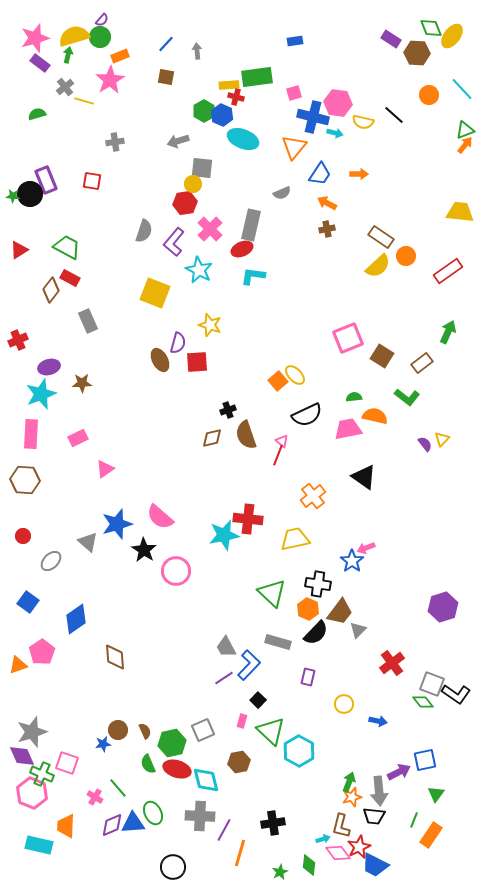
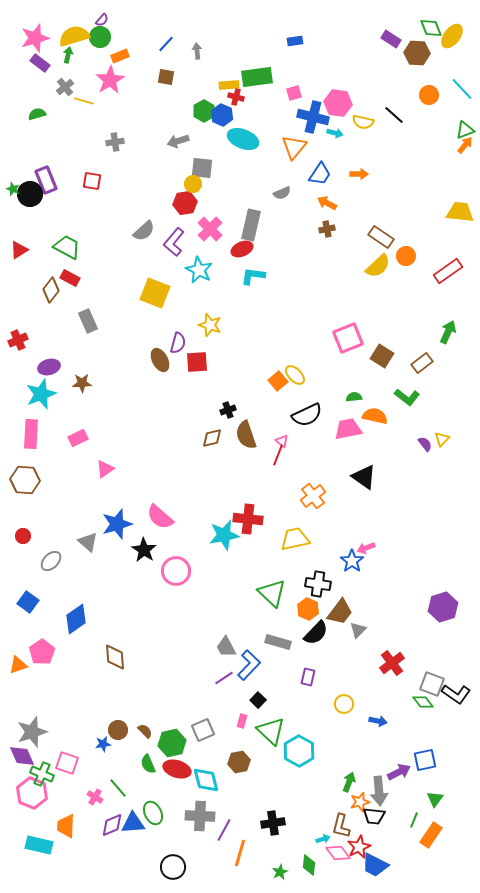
green star at (13, 196): moved 7 px up; rotated 16 degrees clockwise
gray semicircle at (144, 231): rotated 30 degrees clockwise
brown semicircle at (145, 731): rotated 21 degrees counterclockwise
green triangle at (436, 794): moved 1 px left, 5 px down
orange star at (352, 797): moved 8 px right, 5 px down
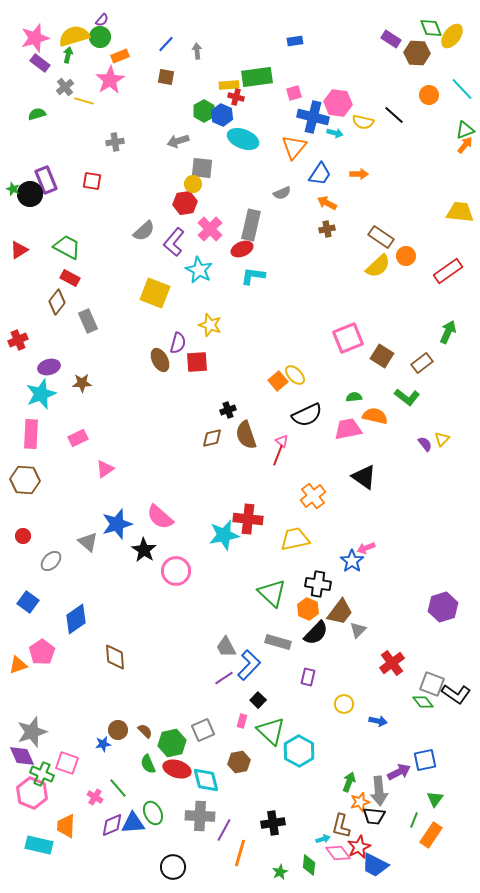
brown diamond at (51, 290): moved 6 px right, 12 px down
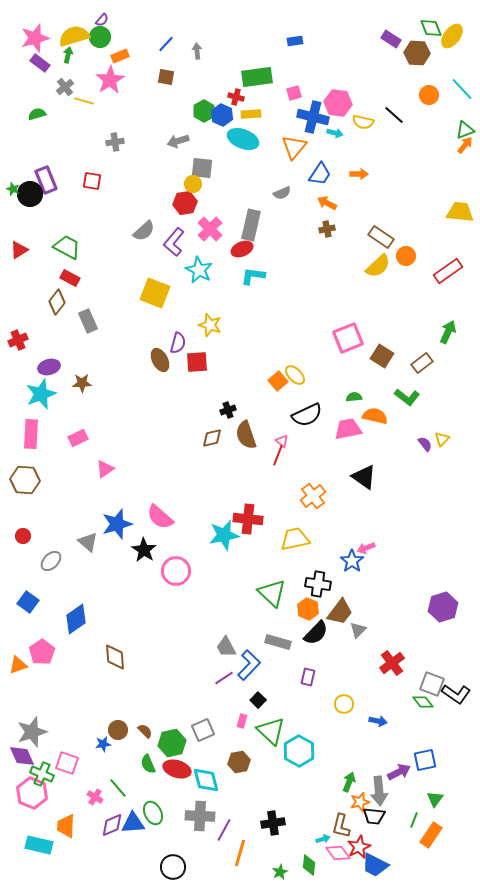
yellow rectangle at (229, 85): moved 22 px right, 29 px down
